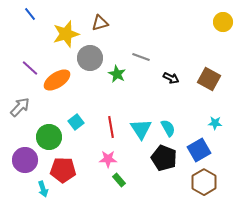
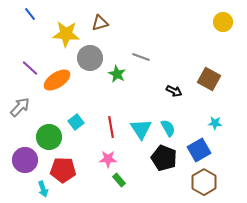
yellow star: rotated 20 degrees clockwise
black arrow: moved 3 px right, 13 px down
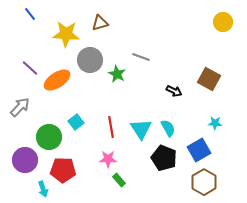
gray circle: moved 2 px down
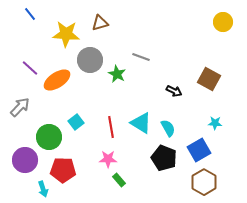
cyan triangle: moved 6 px up; rotated 25 degrees counterclockwise
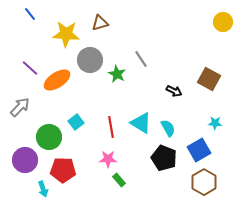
gray line: moved 2 px down; rotated 36 degrees clockwise
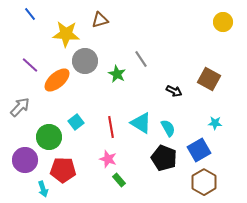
brown triangle: moved 3 px up
gray circle: moved 5 px left, 1 px down
purple line: moved 3 px up
orange ellipse: rotated 8 degrees counterclockwise
pink star: rotated 18 degrees clockwise
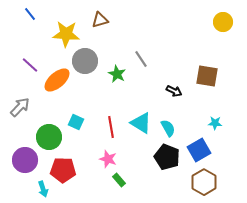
brown square: moved 2 px left, 3 px up; rotated 20 degrees counterclockwise
cyan square: rotated 28 degrees counterclockwise
black pentagon: moved 3 px right, 1 px up
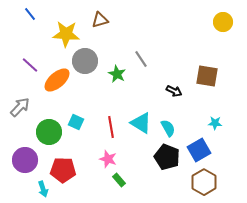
green circle: moved 5 px up
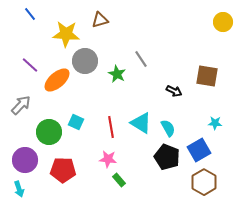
gray arrow: moved 1 px right, 2 px up
pink star: rotated 12 degrees counterclockwise
cyan arrow: moved 24 px left
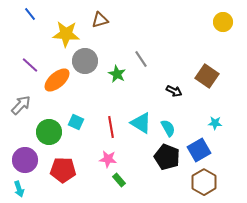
brown square: rotated 25 degrees clockwise
